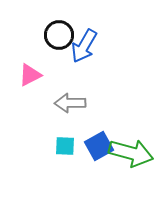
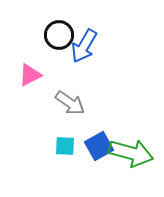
gray arrow: rotated 144 degrees counterclockwise
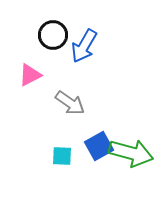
black circle: moved 6 px left
cyan square: moved 3 px left, 10 px down
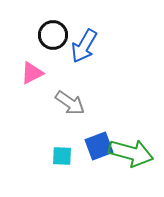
pink triangle: moved 2 px right, 2 px up
blue square: rotated 8 degrees clockwise
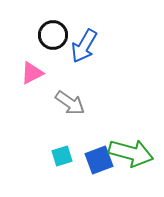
blue square: moved 14 px down
cyan square: rotated 20 degrees counterclockwise
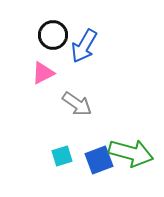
pink triangle: moved 11 px right
gray arrow: moved 7 px right, 1 px down
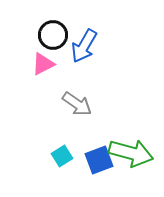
pink triangle: moved 9 px up
cyan square: rotated 15 degrees counterclockwise
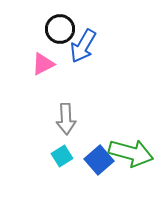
black circle: moved 7 px right, 6 px up
blue arrow: moved 1 px left
gray arrow: moved 11 px left, 15 px down; rotated 52 degrees clockwise
blue square: rotated 20 degrees counterclockwise
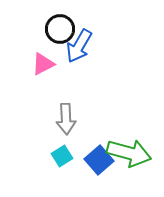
blue arrow: moved 4 px left
green arrow: moved 2 px left
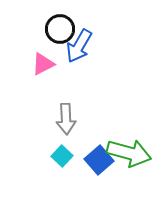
cyan square: rotated 15 degrees counterclockwise
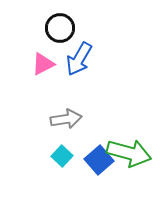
black circle: moved 1 px up
blue arrow: moved 13 px down
gray arrow: rotated 96 degrees counterclockwise
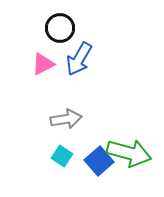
cyan square: rotated 10 degrees counterclockwise
blue square: moved 1 px down
